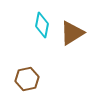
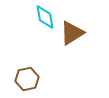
cyan diamond: moved 3 px right, 8 px up; rotated 20 degrees counterclockwise
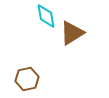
cyan diamond: moved 1 px right, 1 px up
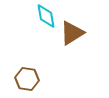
brown hexagon: rotated 20 degrees clockwise
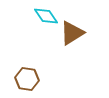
cyan diamond: rotated 25 degrees counterclockwise
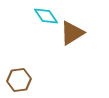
brown hexagon: moved 8 px left, 1 px down; rotated 15 degrees counterclockwise
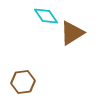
brown hexagon: moved 4 px right, 2 px down
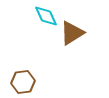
cyan diamond: rotated 10 degrees clockwise
